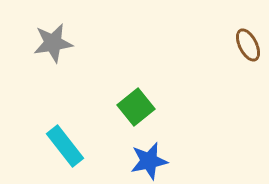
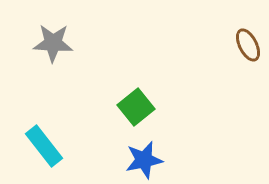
gray star: rotated 12 degrees clockwise
cyan rectangle: moved 21 px left
blue star: moved 5 px left, 1 px up
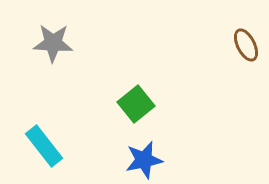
brown ellipse: moved 2 px left
green square: moved 3 px up
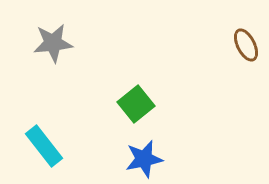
gray star: rotated 9 degrees counterclockwise
blue star: moved 1 px up
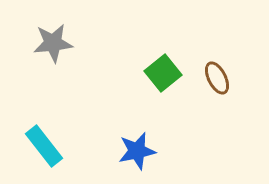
brown ellipse: moved 29 px left, 33 px down
green square: moved 27 px right, 31 px up
blue star: moved 7 px left, 8 px up
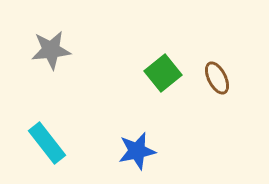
gray star: moved 2 px left, 7 px down
cyan rectangle: moved 3 px right, 3 px up
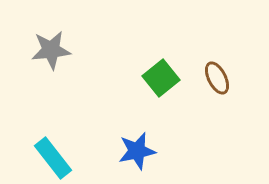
green square: moved 2 px left, 5 px down
cyan rectangle: moved 6 px right, 15 px down
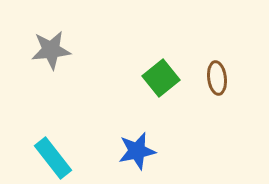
brown ellipse: rotated 20 degrees clockwise
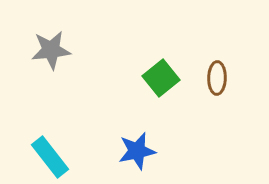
brown ellipse: rotated 8 degrees clockwise
cyan rectangle: moved 3 px left, 1 px up
